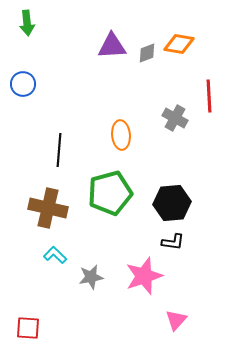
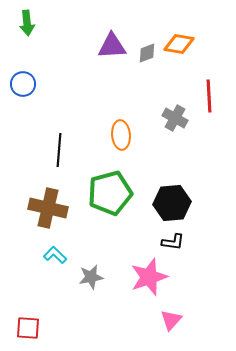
pink star: moved 5 px right, 1 px down
pink triangle: moved 5 px left
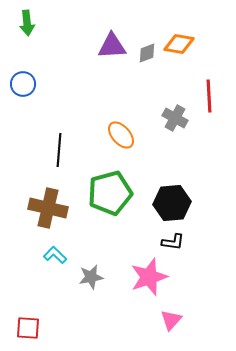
orange ellipse: rotated 36 degrees counterclockwise
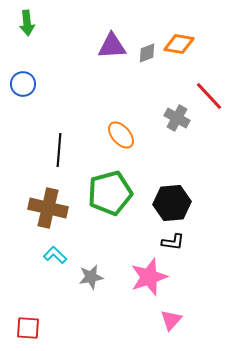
red line: rotated 40 degrees counterclockwise
gray cross: moved 2 px right
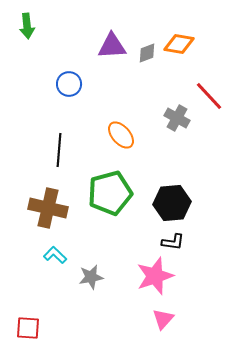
green arrow: moved 3 px down
blue circle: moved 46 px right
pink star: moved 6 px right, 1 px up
pink triangle: moved 8 px left, 1 px up
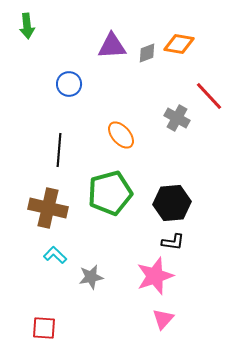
red square: moved 16 px right
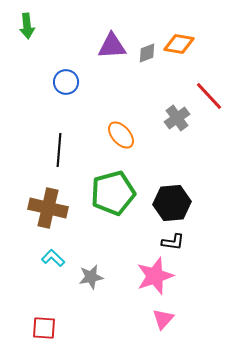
blue circle: moved 3 px left, 2 px up
gray cross: rotated 25 degrees clockwise
green pentagon: moved 3 px right
cyan L-shape: moved 2 px left, 3 px down
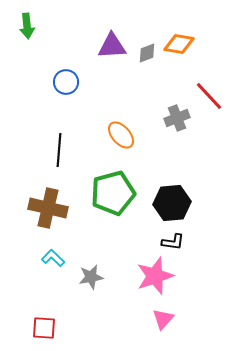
gray cross: rotated 15 degrees clockwise
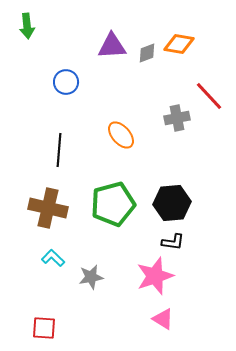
gray cross: rotated 10 degrees clockwise
green pentagon: moved 11 px down
pink triangle: rotated 40 degrees counterclockwise
